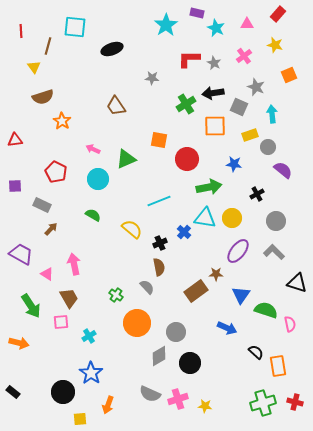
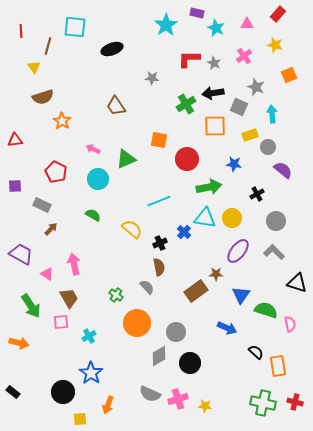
green cross at (263, 403): rotated 30 degrees clockwise
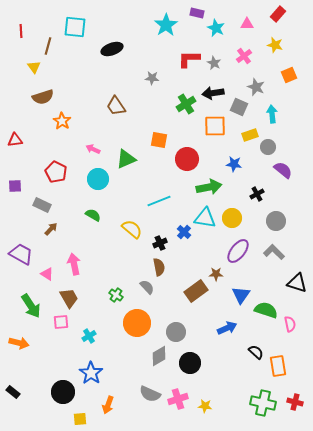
blue arrow at (227, 328): rotated 48 degrees counterclockwise
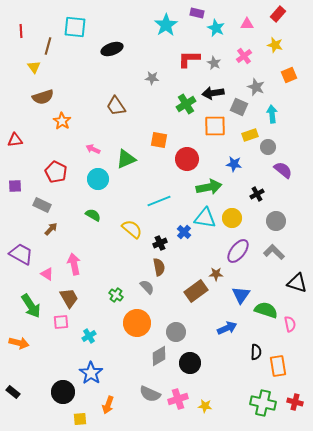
black semicircle at (256, 352): rotated 49 degrees clockwise
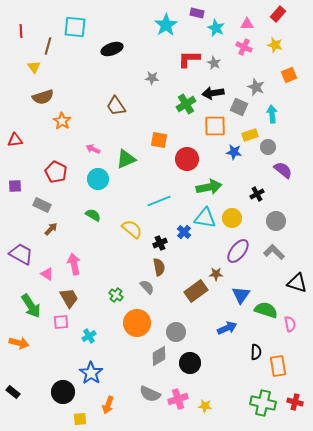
pink cross at (244, 56): moved 9 px up; rotated 28 degrees counterclockwise
blue star at (234, 164): moved 12 px up
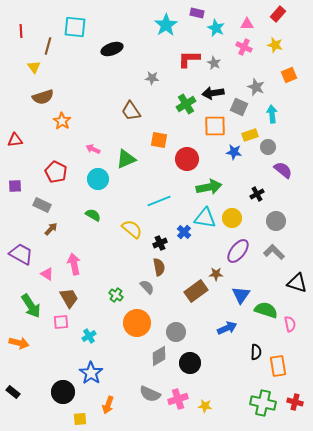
brown trapezoid at (116, 106): moved 15 px right, 5 px down
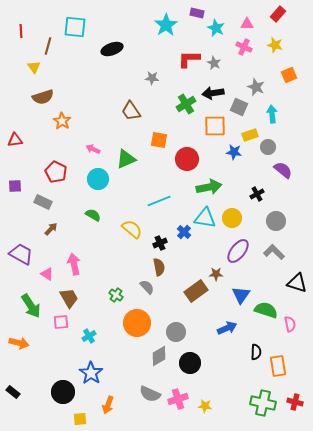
gray rectangle at (42, 205): moved 1 px right, 3 px up
